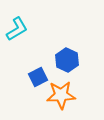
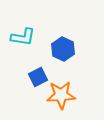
cyan L-shape: moved 6 px right, 8 px down; rotated 40 degrees clockwise
blue hexagon: moved 4 px left, 11 px up
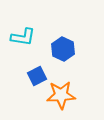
blue square: moved 1 px left, 1 px up
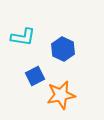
blue square: moved 2 px left
orange star: rotated 8 degrees counterclockwise
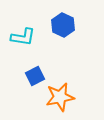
blue hexagon: moved 24 px up
orange star: moved 1 px left, 2 px down
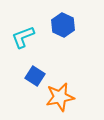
cyan L-shape: rotated 150 degrees clockwise
blue square: rotated 30 degrees counterclockwise
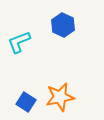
cyan L-shape: moved 4 px left, 5 px down
blue square: moved 9 px left, 26 px down
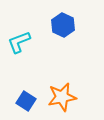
orange star: moved 2 px right
blue square: moved 1 px up
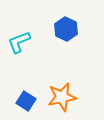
blue hexagon: moved 3 px right, 4 px down
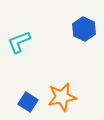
blue hexagon: moved 18 px right
blue square: moved 2 px right, 1 px down
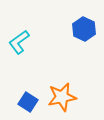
cyan L-shape: rotated 15 degrees counterclockwise
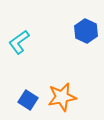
blue hexagon: moved 2 px right, 2 px down
blue square: moved 2 px up
